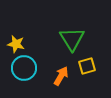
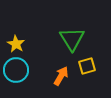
yellow star: rotated 18 degrees clockwise
cyan circle: moved 8 px left, 2 px down
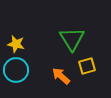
yellow star: rotated 18 degrees counterclockwise
orange arrow: rotated 78 degrees counterclockwise
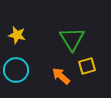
yellow star: moved 1 px right, 9 px up
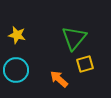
green triangle: moved 2 px right, 1 px up; rotated 12 degrees clockwise
yellow square: moved 2 px left, 2 px up
orange arrow: moved 2 px left, 3 px down
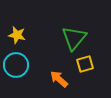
cyan circle: moved 5 px up
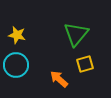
green triangle: moved 2 px right, 4 px up
